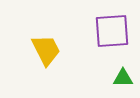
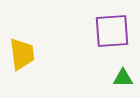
yellow trapezoid: moved 24 px left, 4 px down; rotated 20 degrees clockwise
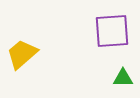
yellow trapezoid: rotated 124 degrees counterclockwise
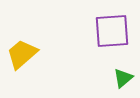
green triangle: rotated 40 degrees counterclockwise
